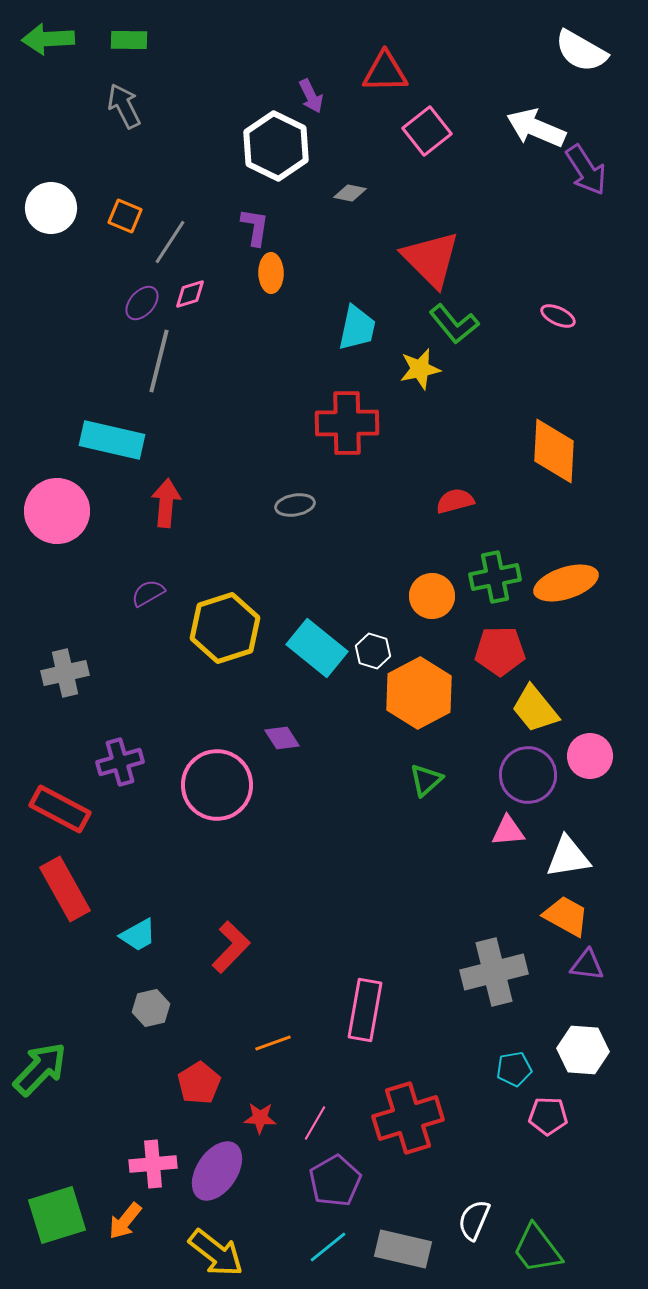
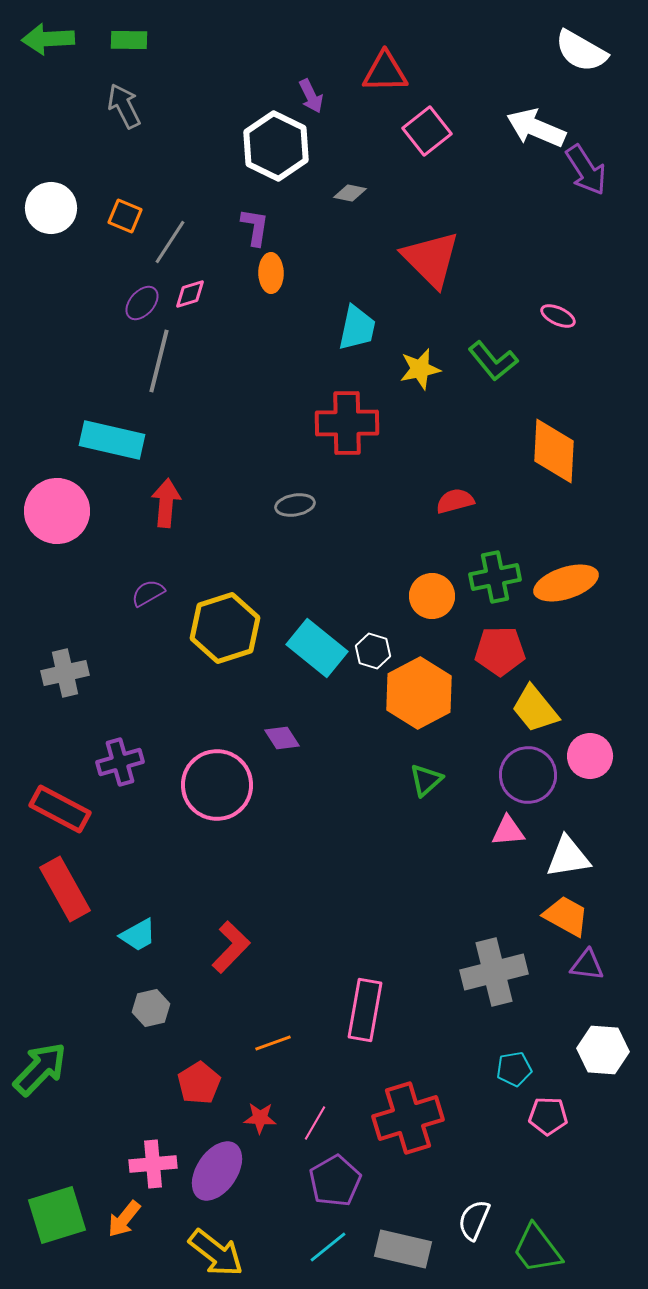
green L-shape at (454, 324): moved 39 px right, 37 px down
white hexagon at (583, 1050): moved 20 px right
orange arrow at (125, 1221): moved 1 px left, 2 px up
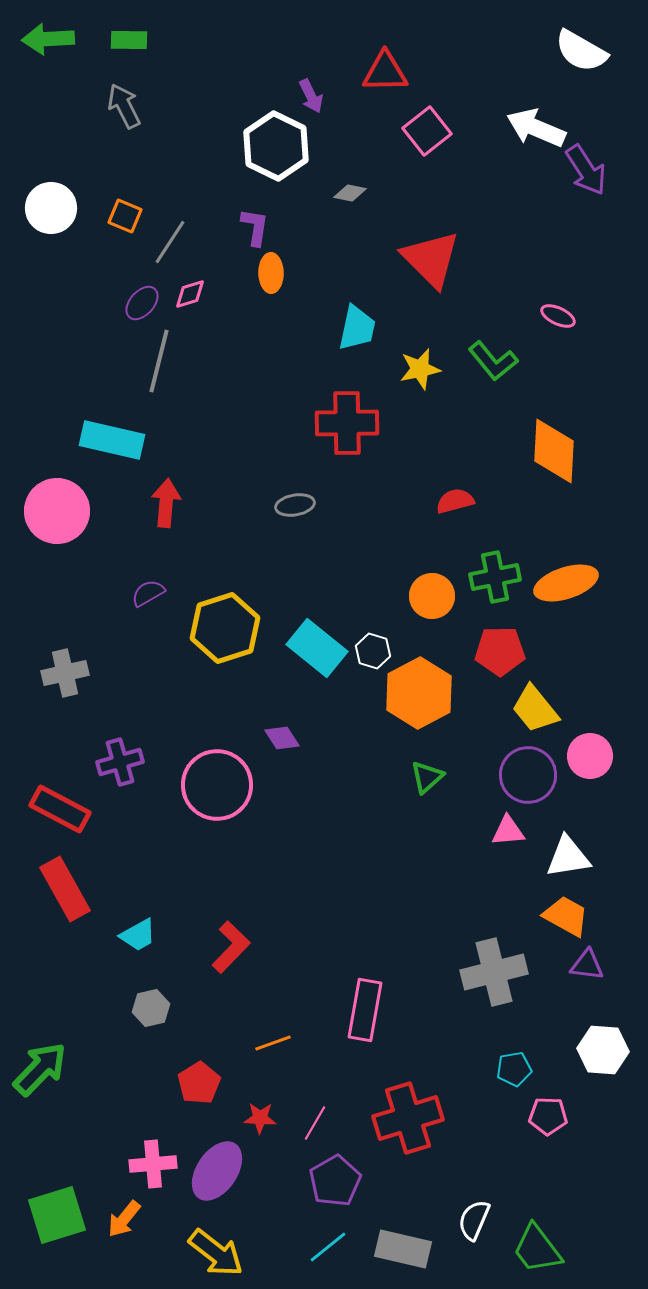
green triangle at (426, 780): moved 1 px right, 3 px up
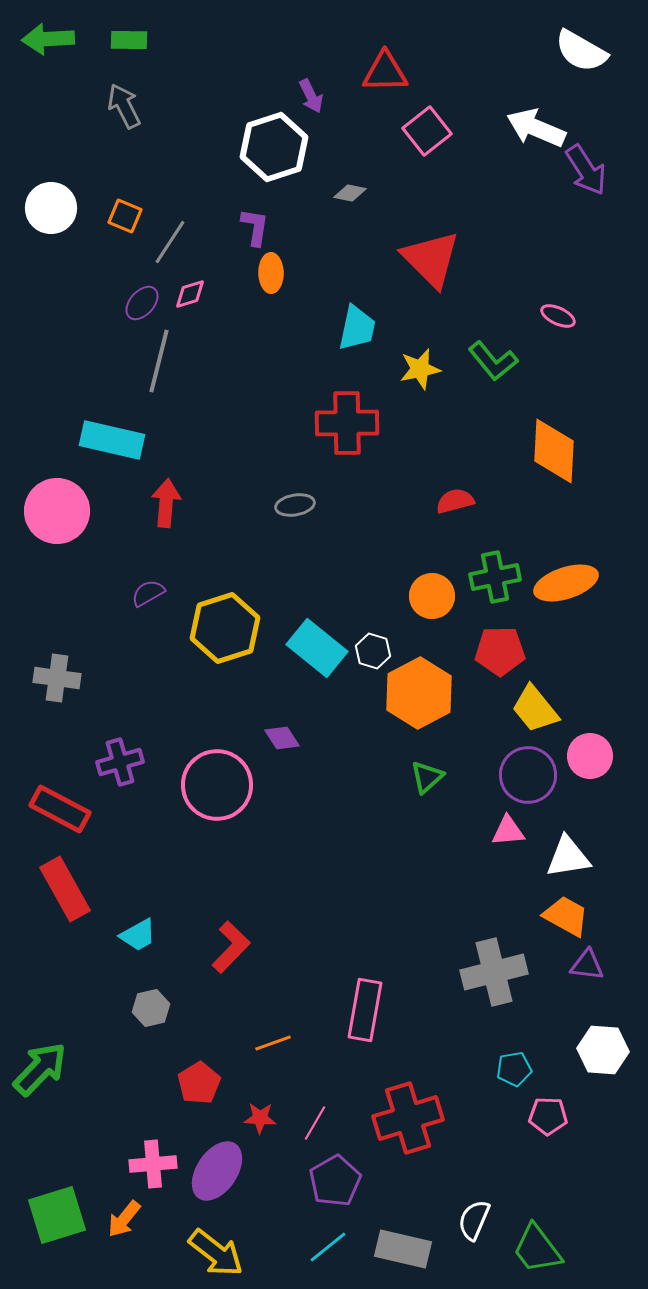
white hexagon at (276, 146): moved 2 px left, 1 px down; rotated 16 degrees clockwise
gray cross at (65, 673): moved 8 px left, 5 px down; rotated 21 degrees clockwise
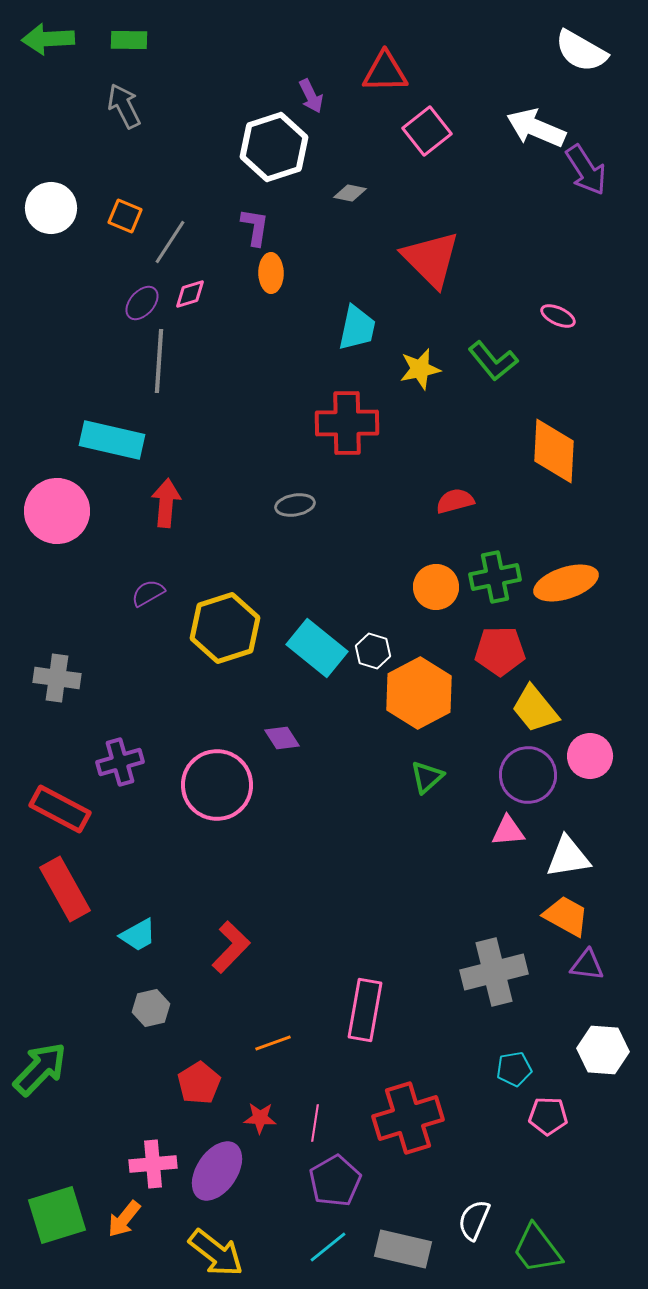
gray line at (159, 361): rotated 10 degrees counterclockwise
orange circle at (432, 596): moved 4 px right, 9 px up
pink line at (315, 1123): rotated 21 degrees counterclockwise
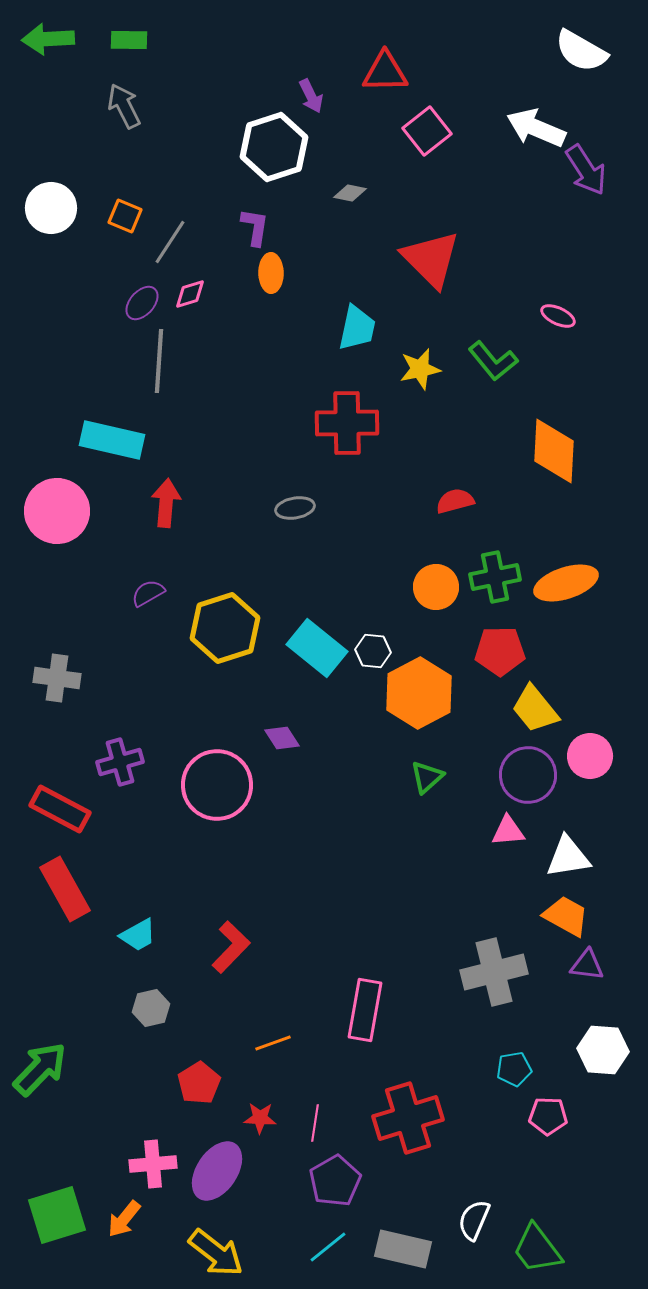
gray ellipse at (295, 505): moved 3 px down
white hexagon at (373, 651): rotated 12 degrees counterclockwise
